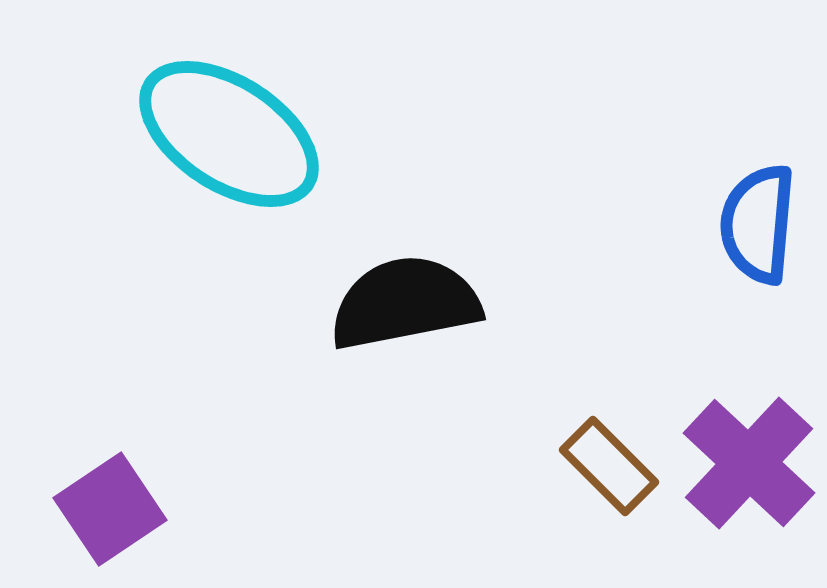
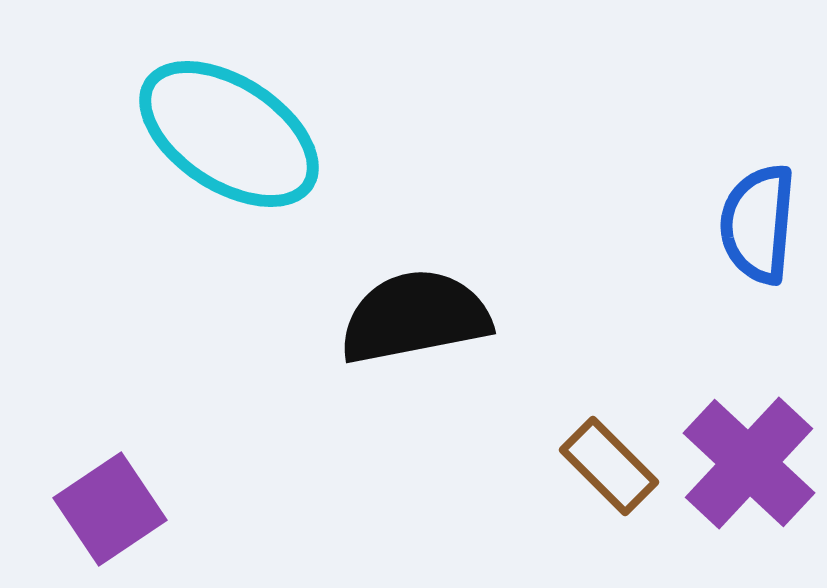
black semicircle: moved 10 px right, 14 px down
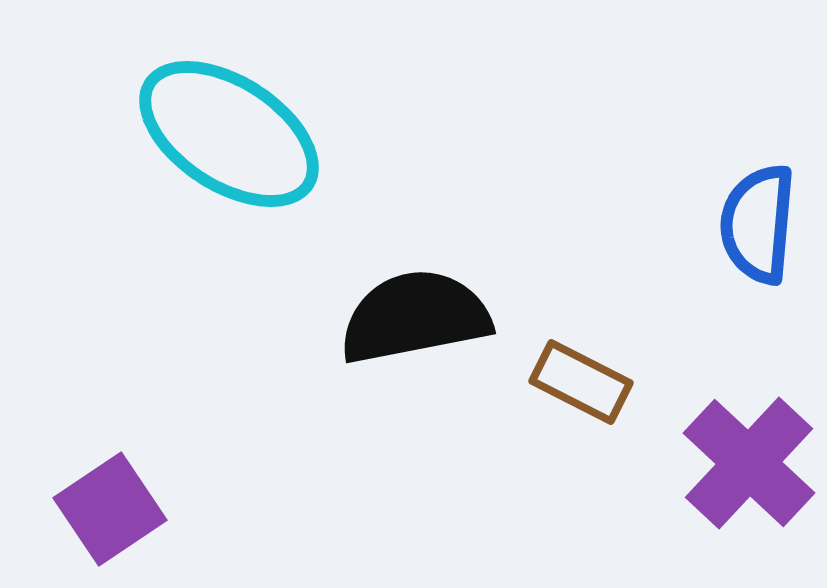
brown rectangle: moved 28 px left, 84 px up; rotated 18 degrees counterclockwise
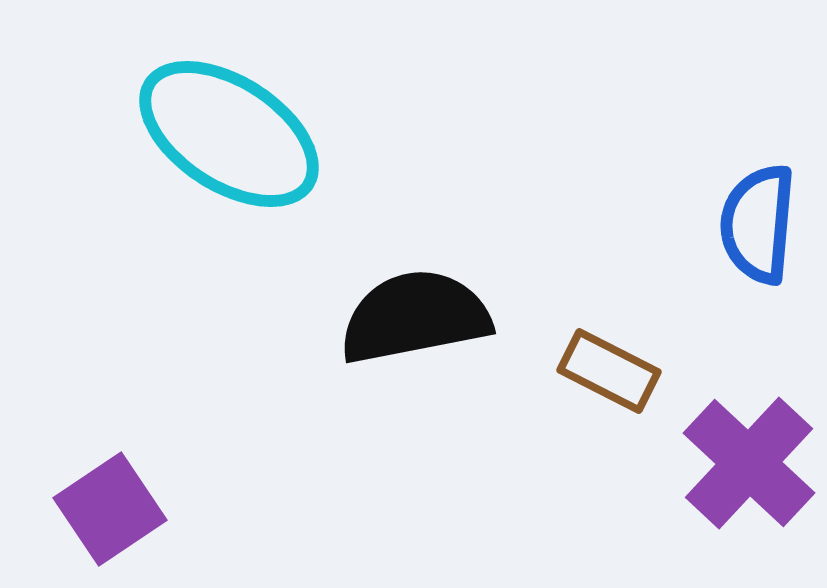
brown rectangle: moved 28 px right, 11 px up
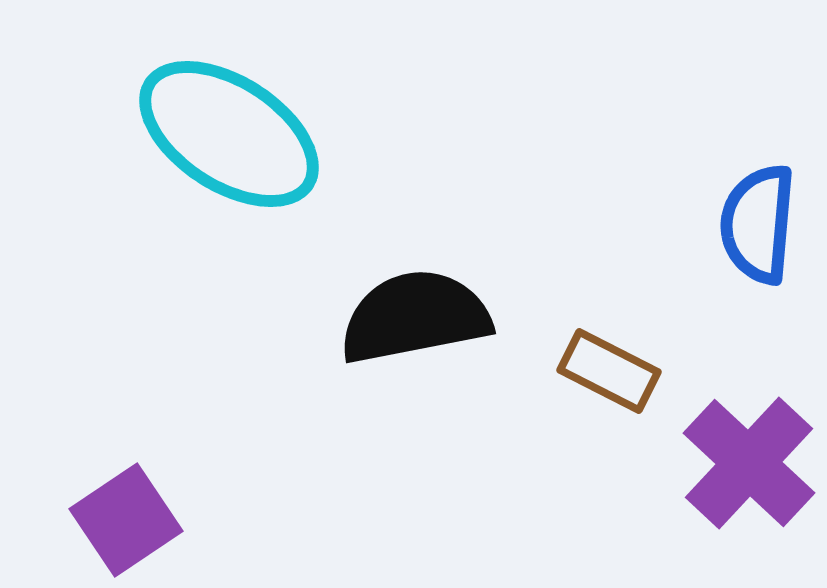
purple square: moved 16 px right, 11 px down
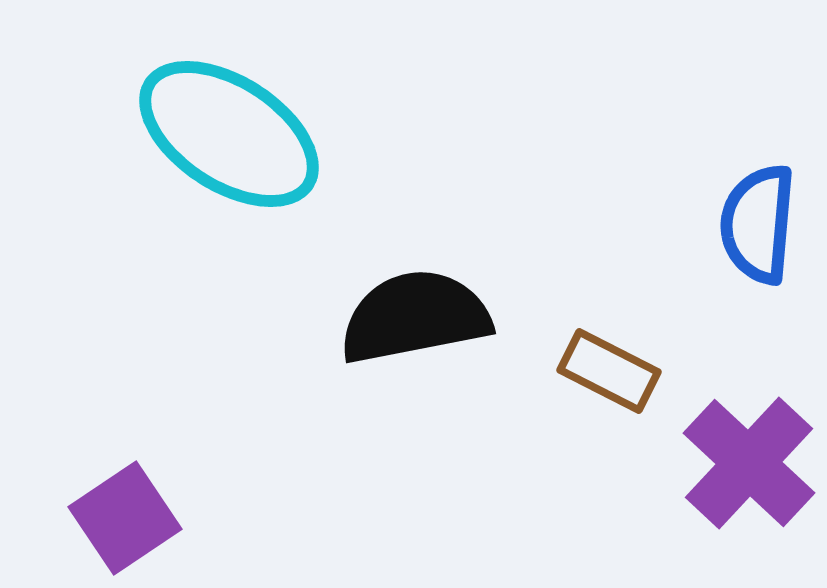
purple square: moved 1 px left, 2 px up
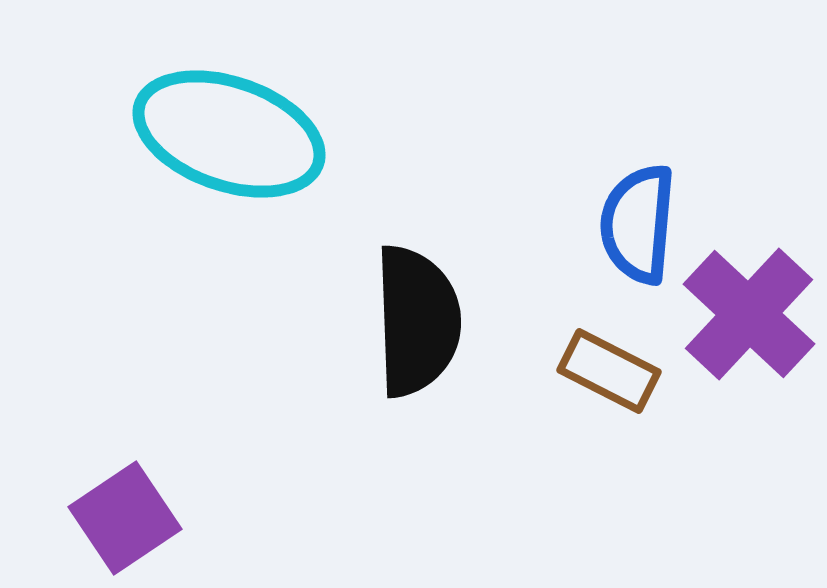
cyan ellipse: rotated 14 degrees counterclockwise
blue semicircle: moved 120 px left
black semicircle: moved 2 px right, 4 px down; rotated 99 degrees clockwise
purple cross: moved 149 px up
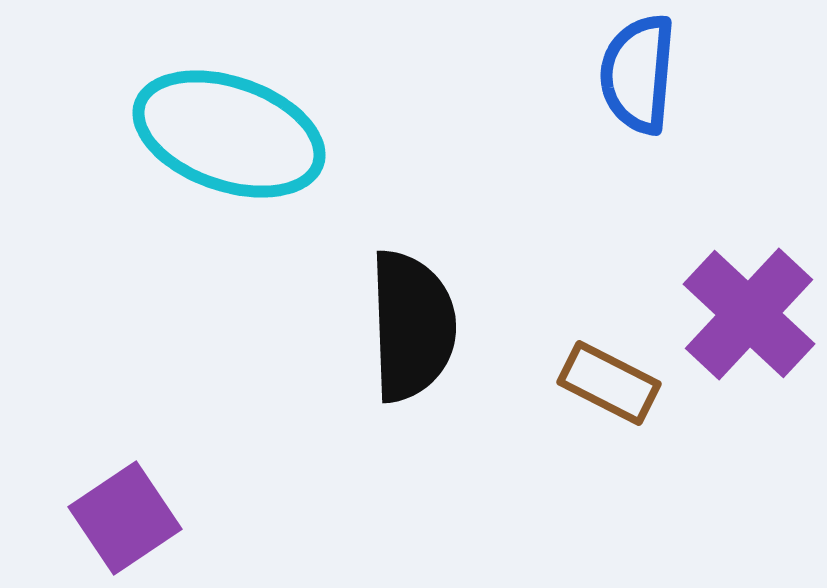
blue semicircle: moved 150 px up
black semicircle: moved 5 px left, 5 px down
brown rectangle: moved 12 px down
